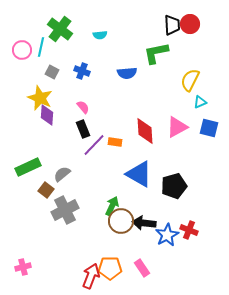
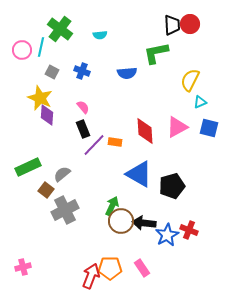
black pentagon: moved 2 px left
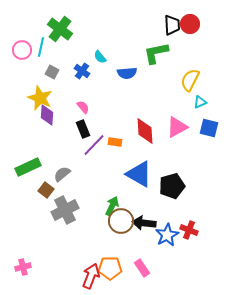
cyan semicircle: moved 22 px down; rotated 56 degrees clockwise
blue cross: rotated 14 degrees clockwise
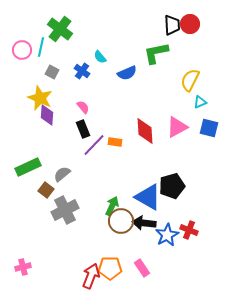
blue semicircle: rotated 18 degrees counterclockwise
blue triangle: moved 9 px right, 23 px down
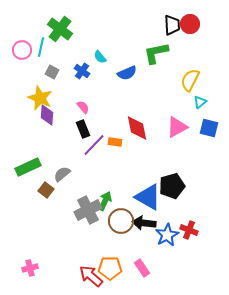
cyan triangle: rotated 16 degrees counterclockwise
red diamond: moved 8 px left, 3 px up; rotated 8 degrees counterclockwise
green arrow: moved 7 px left, 5 px up
gray cross: moved 23 px right
pink cross: moved 7 px right, 1 px down
red arrow: rotated 70 degrees counterclockwise
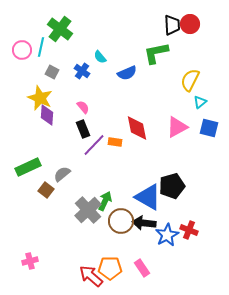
gray cross: rotated 16 degrees counterclockwise
pink cross: moved 7 px up
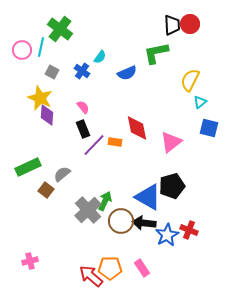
cyan semicircle: rotated 104 degrees counterclockwise
pink triangle: moved 6 px left, 15 px down; rotated 10 degrees counterclockwise
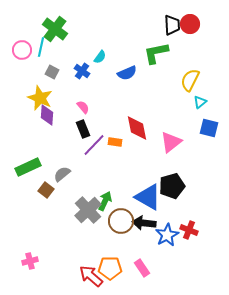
green cross: moved 5 px left
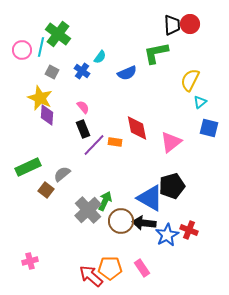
green cross: moved 3 px right, 5 px down
blue triangle: moved 2 px right, 1 px down
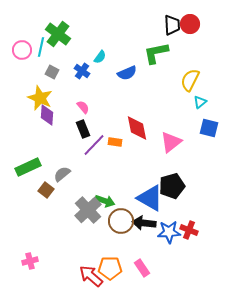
green arrow: rotated 84 degrees clockwise
blue star: moved 2 px right, 3 px up; rotated 25 degrees clockwise
